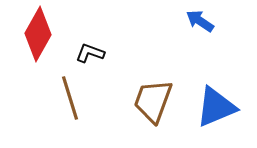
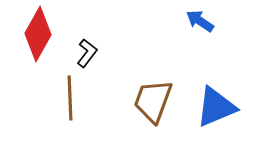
black L-shape: moved 3 px left; rotated 108 degrees clockwise
brown line: rotated 15 degrees clockwise
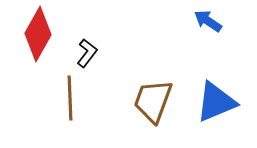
blue arrow: moved 8 px right
blue triangle: moved 5 px up
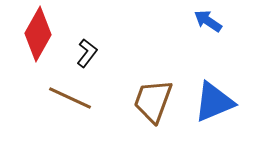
brown line: rotated 63 degrees counterclockwise
blue triangle: moved 2 px left
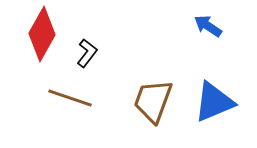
blue arrow: moved 5 px down
red diamond: moved 4 px right
brown line: rotated 6 degrees counterclockwise
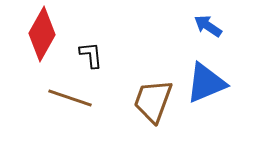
black L-shape: moved 4 px right, 2 px down; rotated 44 degrees counterclockwise
blue triangle: moved 8 px left, 19 px up
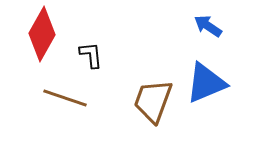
brown line: moved 5 px left
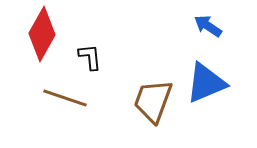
black L-shape: moved 1 px left, 2 px down
